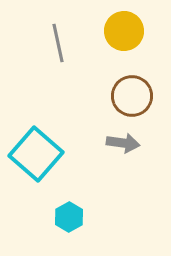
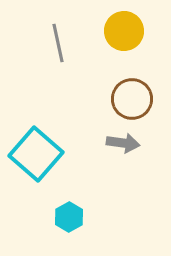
brown circle: moved 3 px down
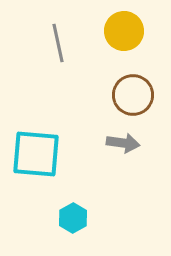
brown circle: moved 1 px right, 4 px up
cyan square: rotated 36 degrees counterclockwise
cyan hexagon: moved 4 px right, 1 px down
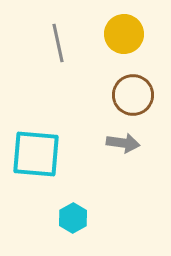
yellow circle: moved 3 px down
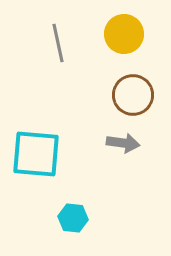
cyan hexagon: rotated 24 degrees counterclockwise
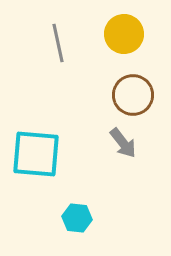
gray arrow: rotated 44 degrees clockwise
cyan hexagon: moved 4 px right
